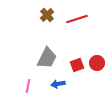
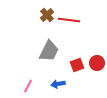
red line: moved 8 px left, 1 px down; rotated 25 degrees clockwise
gray trapezoid: moved 2 px right, 7 px up
pink line: rotated 16 degrees clockwise
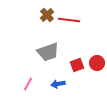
gray trapezoid: moved 1 px left, 1 px down; rotated 45 degrees clockwise
pink line: moved 2 px up
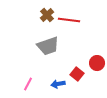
gray trapezoid: moved 6 px up
red square: moved 9 px down; rotated 32 degrees counterclockwise
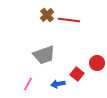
gray trapezoid: moved 4 px left, 9 px down
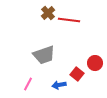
brown cross: moved 1 px right, 2 px up
red circle: moved 2 px left
blue arrow: moved 1 px right, 1 px down
